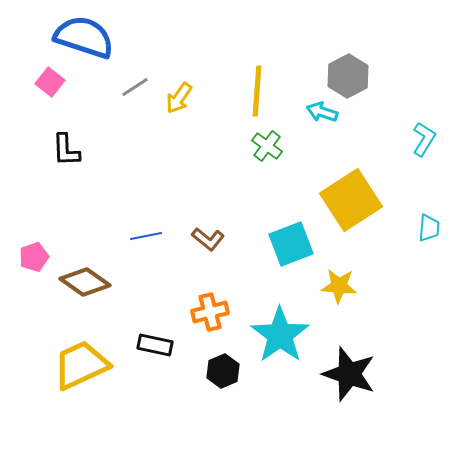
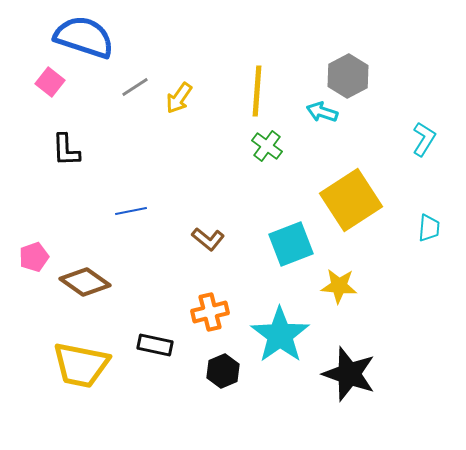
blue line: moved 15 px left, 25 px up
yellow trapezoid: rotated 144 degrees counterclockwise
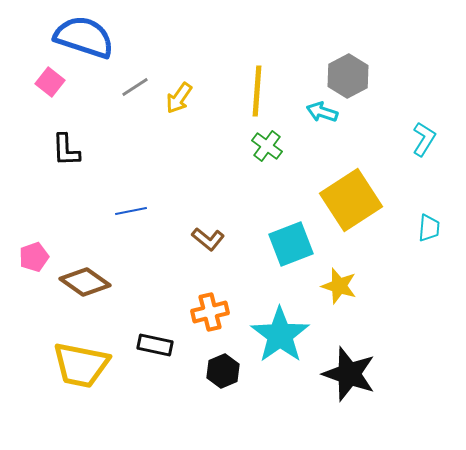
yellow star: rotated 12 degrees clockwise
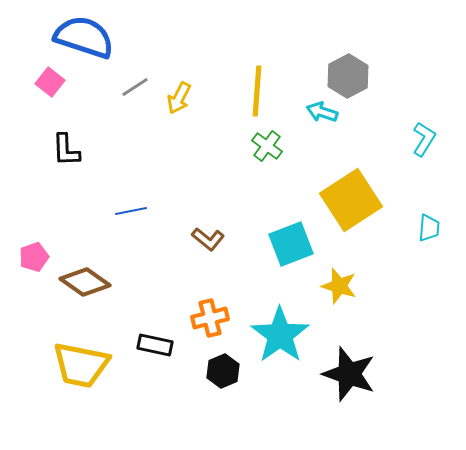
yellow arrow: rotated 8 degrees counterclockwise
orange cross: moved 6 px down
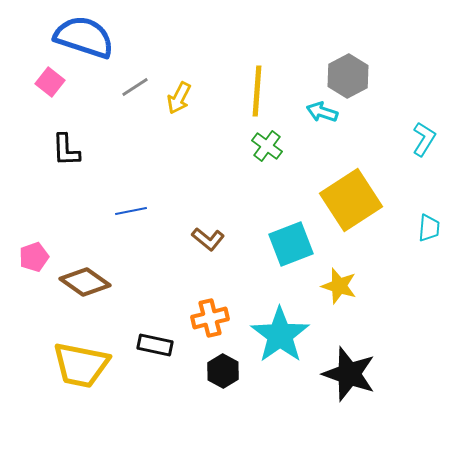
black hexagon: rotated 8 degrees counterclockwise
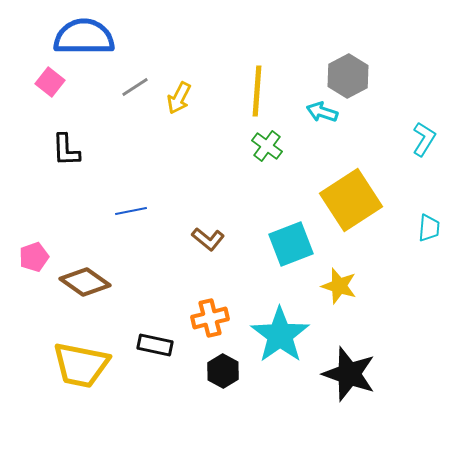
blue semicircle: rotated 18 degrees counterclockwise
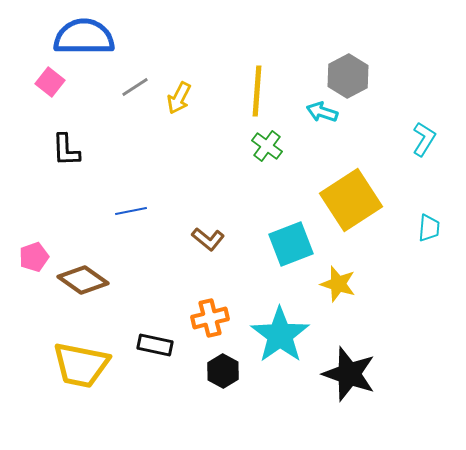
brown diamond: moved 2 px left, 2 px up
yellow star: moved 1 px left, 2 px up
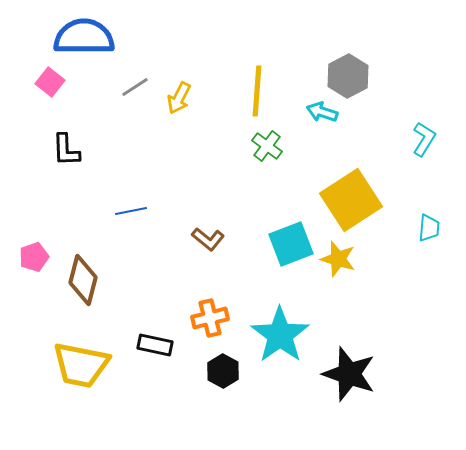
brown diamond: rotated 69 degrees clockwise
yellow star: moved 25 px up
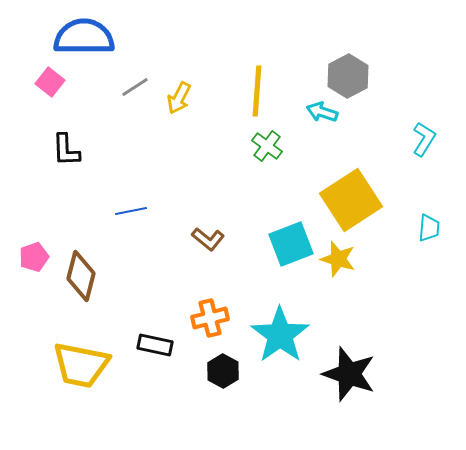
brown diamond: moved 2 px left, 4 px up
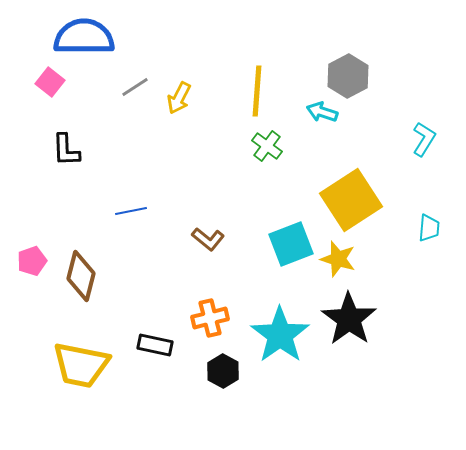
pink pentagon: moved 2 px left, 4 px down
black star: moved 55 px up; rotated 16 degrees clockwise
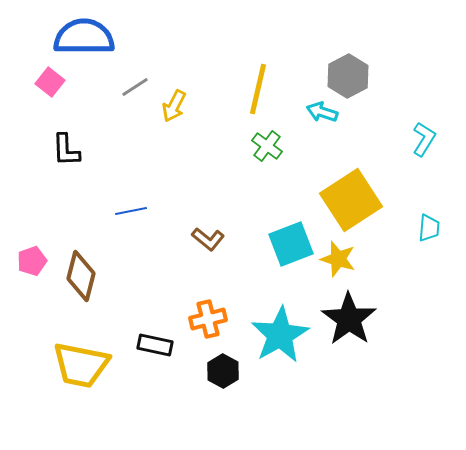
yellow line: moved 1 px right, 2 px up; rotated 9 degrees clockwise
yellow arrow: moved 5 px left, 8 px down
orange cross: moved 2 px left, 1 px down
cyan star: rotated 6 degrees clockwise
